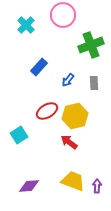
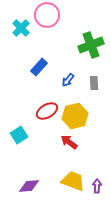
pink circle: moved 16 px left
cyan cross: moved 5 px left, 3 px down
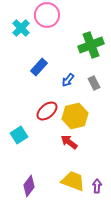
gray rectangle: rotated 24 degrees counterclockwise
red ellipse: rotated 10 degrees counterclockwise
purple diamond: rotated 50 degrees counterclockwise
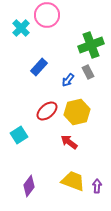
gray rectangle: moved 6 px left, 11 px up
yellow hexagon: moved 2 px right, 4 px up
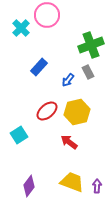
yellow trapezoid: moved 1 px left, 1 px down
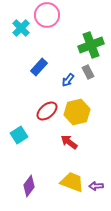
purple arrow: moved 1 px left; rotated 96 degrees counterclockwise
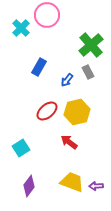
green cross: rotated 20 degrees counterclockwise
blue rectangle: rotated 12 degrees counterclockwise
blue arrow: moved 1 px left
cyan square: moved 2 px right, 13 px down
